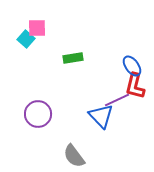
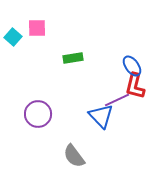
cyan square: moved 13 px left, 2 px up
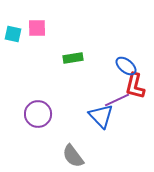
cyan square: moved 3 px up; rotated 30 degrees counterclockwise
blue ellipse: moved 6 px left; rotated 15 degrees counterclockwise
gray semicircle: moved 1 px left
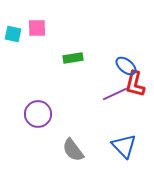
red L-shape: moved 2 px up
purple line: moved 2 px left, 6 px up
blue triangle: moved 23 px right, 30 px down
gray semicircle: moved 6 px up
